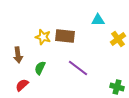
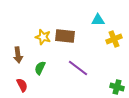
yellow cross: moved 4 px left; rotated 14 degrees clockwise
red semicircle: rotated 104 degrees clockwise
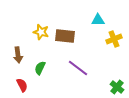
yellow star: moved 2 px left, 5 px up
green cross: rotated 24 degrees clockwise
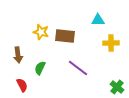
yellow cross: moved 3 px left, 4 px down; rotated 21 degrees clockwise
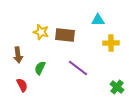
brown rectangle: moved 1 px up
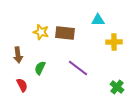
brown rectangle: moved 2 px up
yellow cross: moved 3 px right, 1 px up
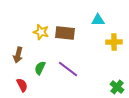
brown arrow: rotated 21 degrees clockwise
purple line: moved 10 px left, 1 px down
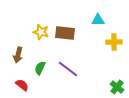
red semicircle: rotated 24 degrees counterclockwise
